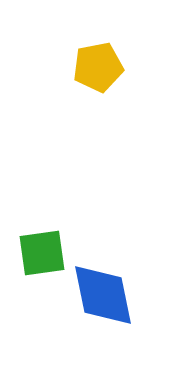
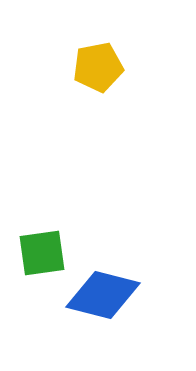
blue diamond: rotated 64 degrees counterclockwise
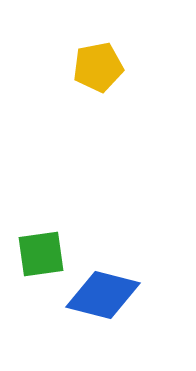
green square: moved 1 px left, 1 px down
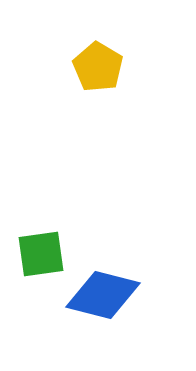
yellow pentagon: rotated 30 degrees counterclockwise
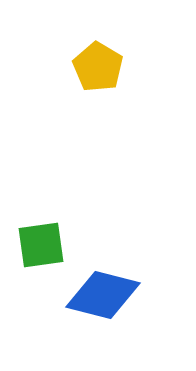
green square: moved 9 px up
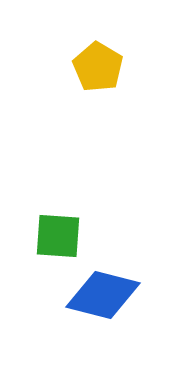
green square: moved 17 px right, 9 px up; rotated 12 degrees clockwise
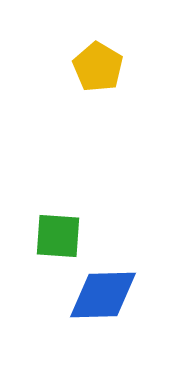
blue diamond: rotated 16 degrees counterclockwise
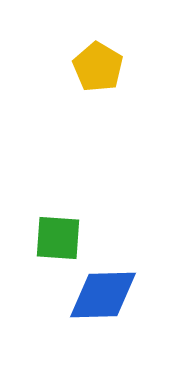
green square: moved 2 px down
